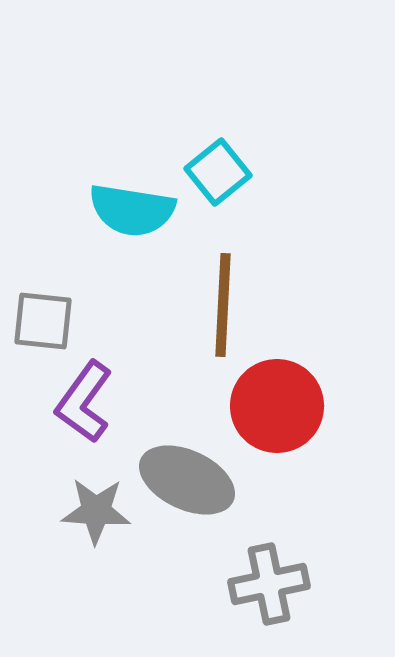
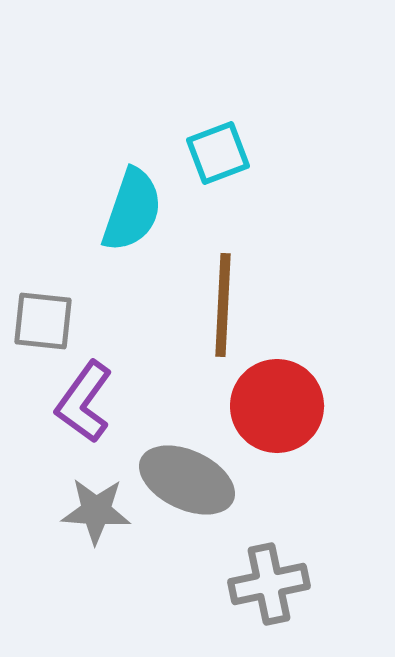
cyan square: moved 19 px up; rotated 18 degrees clockwise
cyan semicircle: rotated 80 degrees counterclockwise
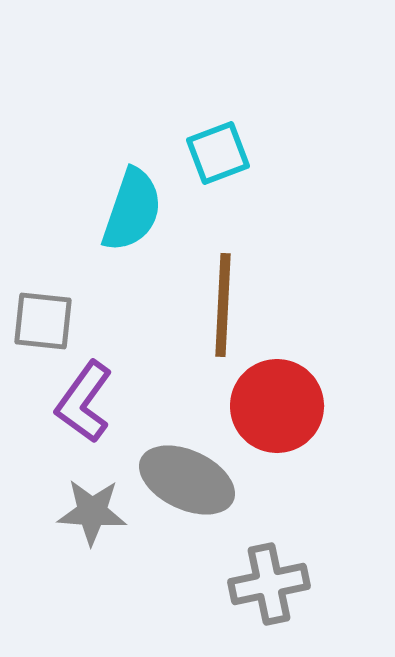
gray star: moved 4 px left, 1 px down
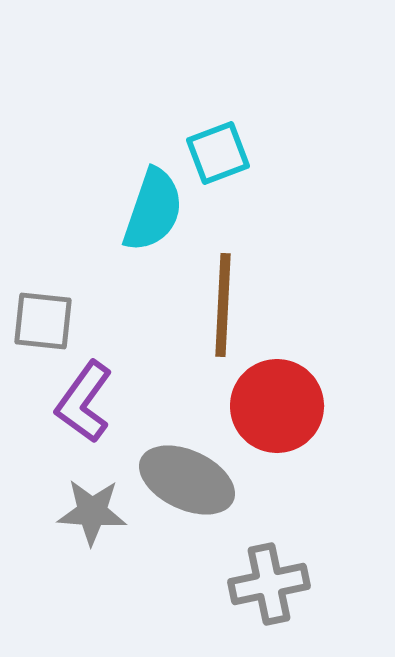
cyan semicircle: moved 21 px right
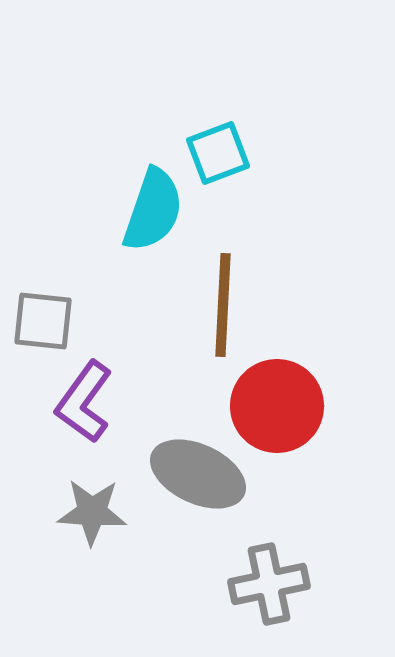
gray ellipse: moved 11 px right, 6 px up
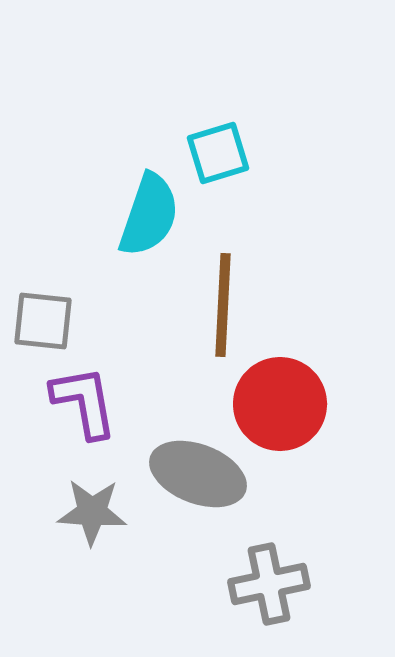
cyan square: rotated 4 degrees clockwise
cyan semicircle: moved 4 px left, 5 px down
purple L-shape: rotated 134 degrees clockwise
red circle: moved 3 px right, 2 px up
gray ellipse: rotated 4 degrees counterclockwise
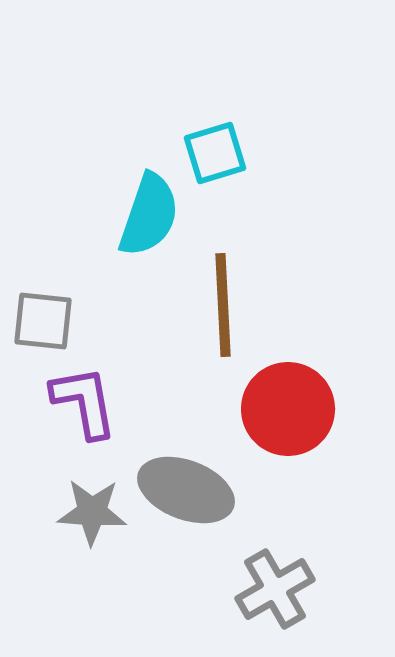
cyan square: moved 3 px left
brown line: rotated 6 degrees counterclockwise
red circle: moved 8 px right, 5 px down
gray ellipse: moved 12 px left, 16 px down
gray cross: moved 6 px right, 5 px down; rotated 18 degrees counterclockwise
